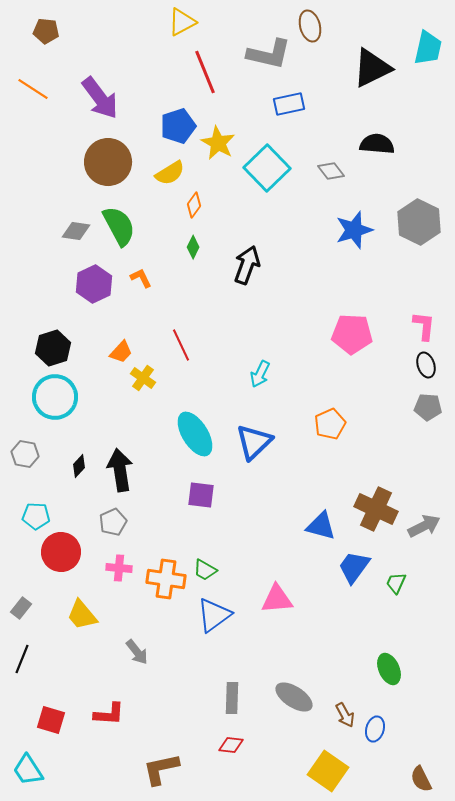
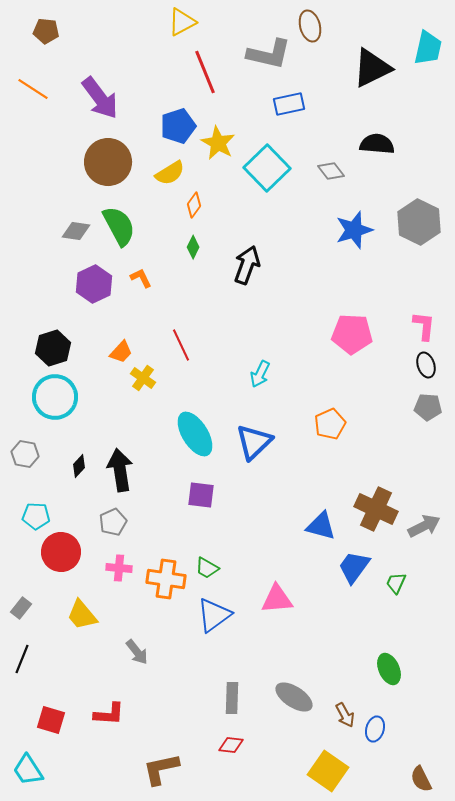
green trapezoid at (205, 570): moved 2 px right, 2 px up
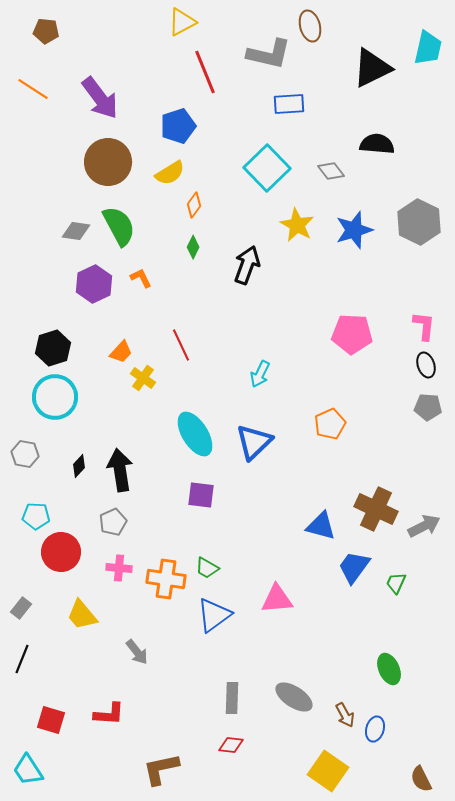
blue rectangle at (289, 104): rotated 8 degrees clockwise
yellow star at (218, 143): moved 79 px right, 82 px down
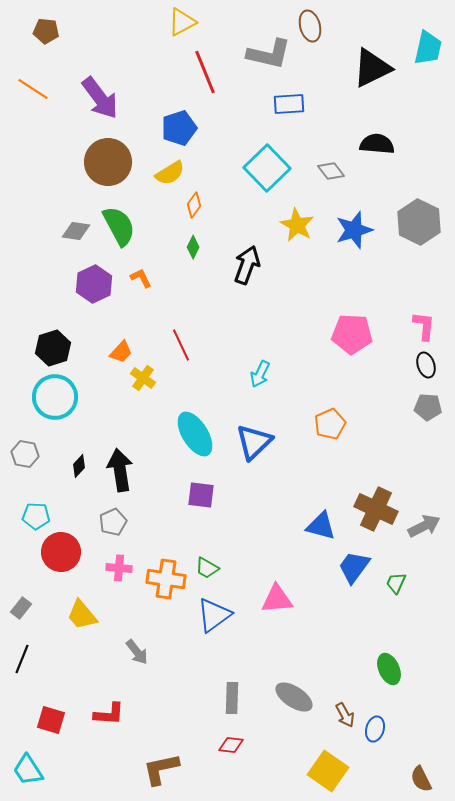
blue pentagon at (178, 126): moved 1 px right, 2 px down
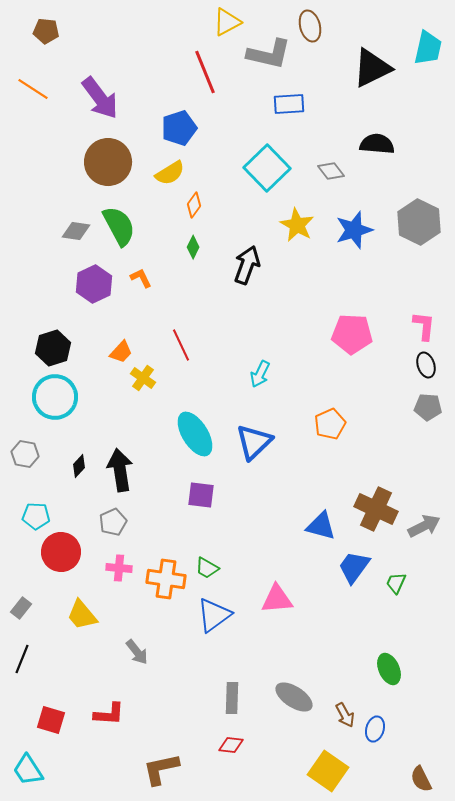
yellow triangle at (182, 22): moved 45 px right
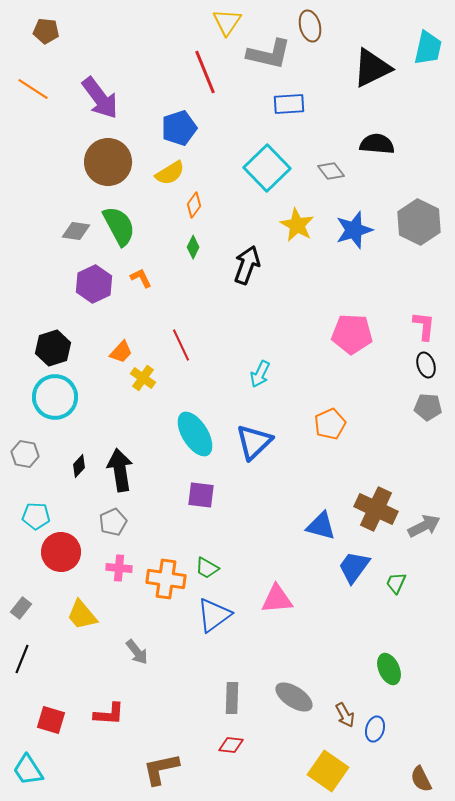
yellow triangle at (227, 22): rotated 28 degrees counterclockwise
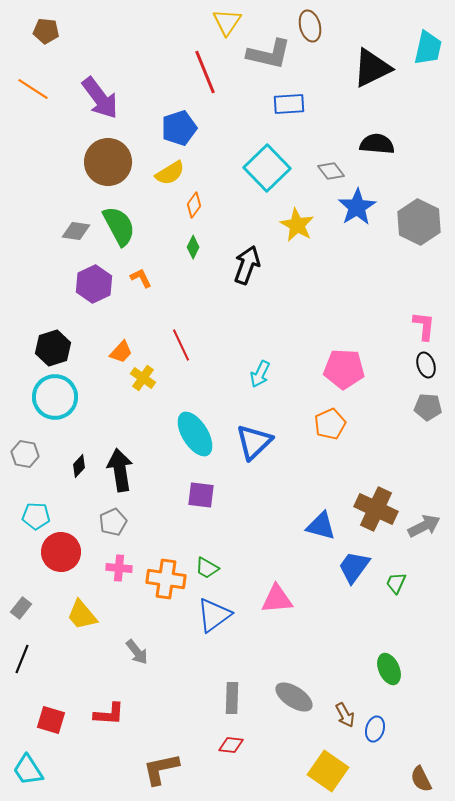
blue star at (354, 230): moved 3 px right, 23 px up; rotated 15 degrees counterclockwise
pink pentagon at (352, 334): moved 8 px left, 35 px down
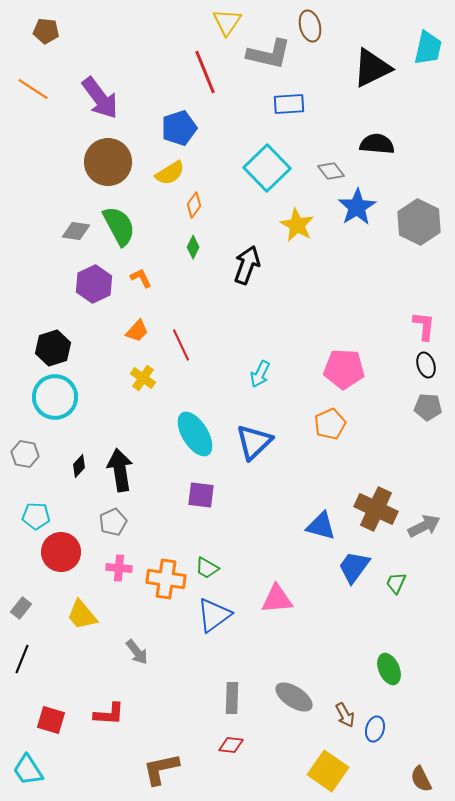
orange trapezoid at (121, 352): moved 16 px right, 21 px up
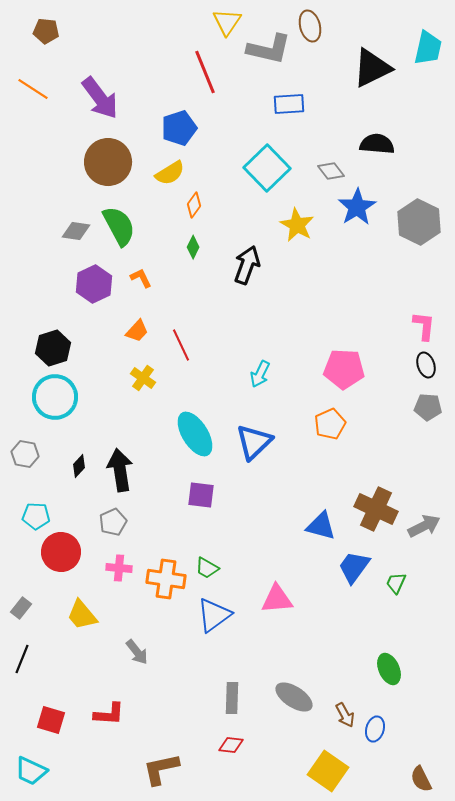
gray L-shape at (269, 54): moved 5 px up
cyan trapezoid at (28, 770): moved 3 px right, 1 px down; rotated 32 degrees counterclockwise
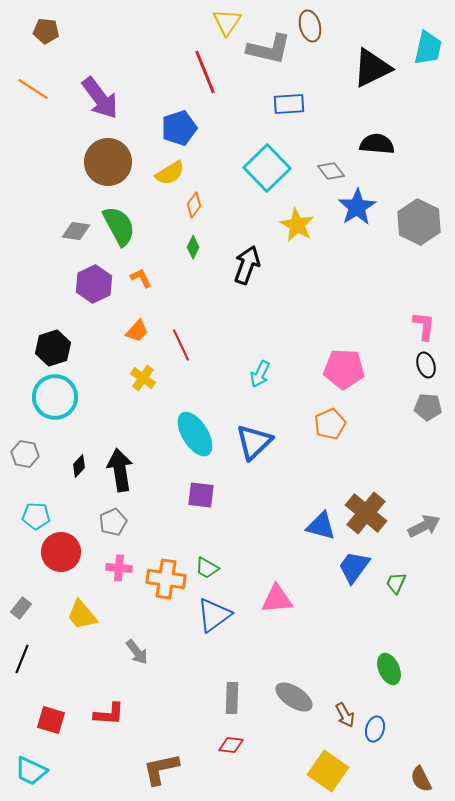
brown cross at (376, 509): moved 10 px left, 4 px down; rotated 15 degrees clockwise
